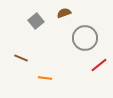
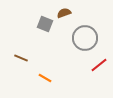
gray square: moved 9 px right, 3 px down; rotated 28 degrees counterclockwise
orange line: rotated 24 degrees clockwise
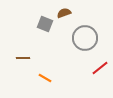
brown line: moved 2 px right; rotated 24 degrees counterclockwise
red line: moved 1 px right, 3 px down
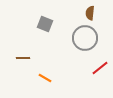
brown semicircle: moved 26 px right; rotated 64 degrees counterclockwise
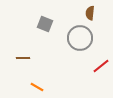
gray circle: moved 5 px left
red line: moved 1 px right, 2 px up
orange line: moved 8 px left, 9 px down
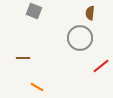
gray square: moved 11 px left, 13 px up
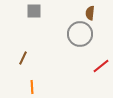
gray square: rotated 21 degrees counterclockwise
gray circle: moved 4 px up
brown line: rotated 64 degrees counterclockwise
orange line: moved 5 px left; rotated 56 degrees clockwise
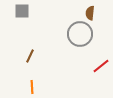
gray square: moved 12 px left
brown line: moved 7 px right, 2 px up
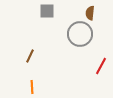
gray square: moved 25 px right
red line: rotated 24 degrees counterclockwise
